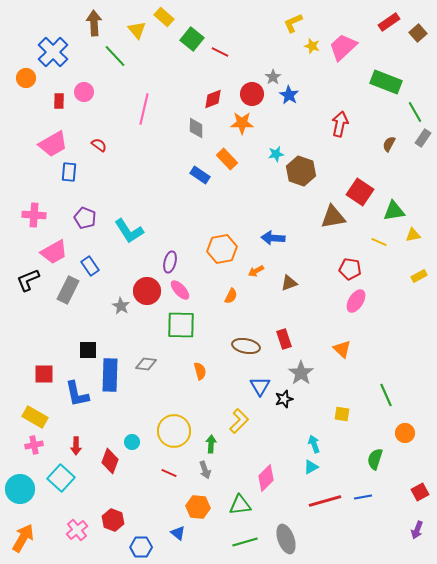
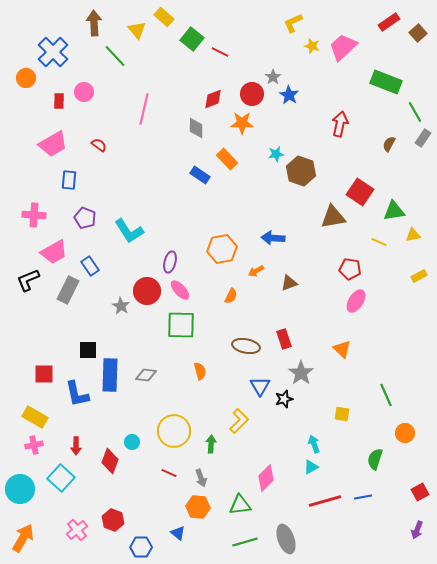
blue rectangle at (69, 172): moved 8 px down
gray diamond at (146, 364): moved 11 px down
gray arrow at (205, 470): moved 4 px left, 8 px down
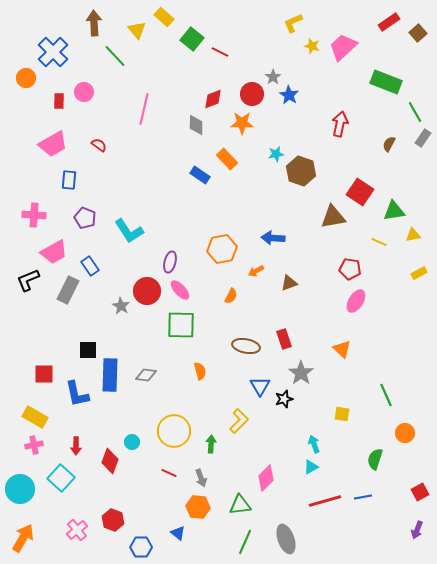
gray diamond at (196, 128): moved 3 px up
yellow rectangle at (419, 276): moved 3 px up
green line at (245, 542): rotated 50 degrees counterclockwise
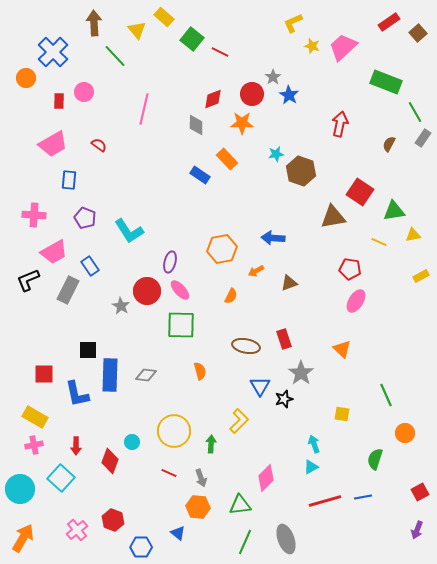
yellow rectangle at (419, 273): moved 2 px right, 3 px down
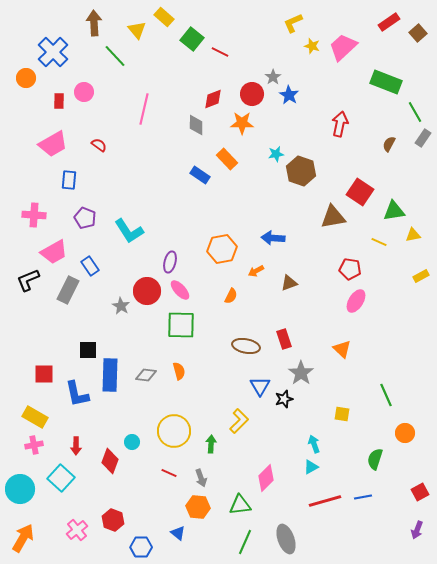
orange semicircle at (200, 371): moved 21 px left
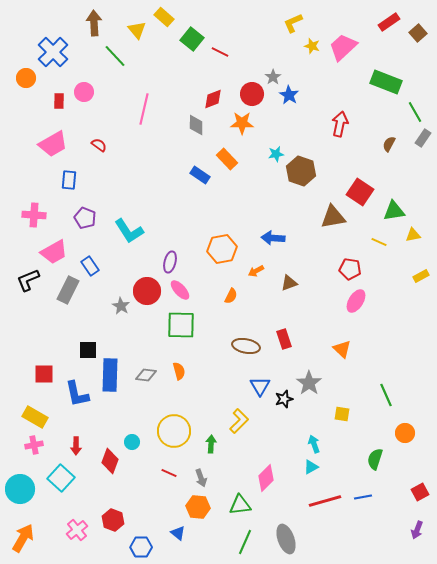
gray star at (301, 373): moved 8 px right, 10 px down
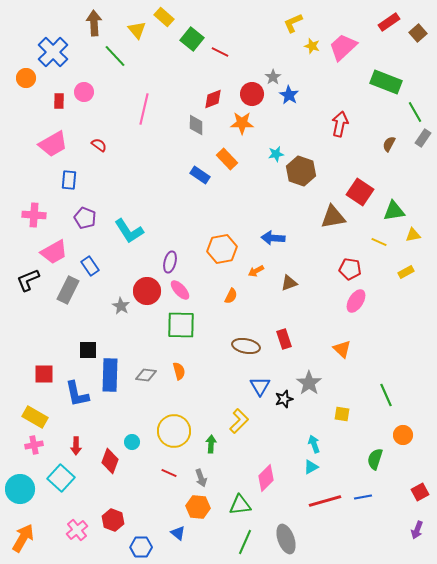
yellow rectangle at (421, 276): moved 15 px left, 4 px up
orange circle at (405, 433): moved 2 px left, 2 px down
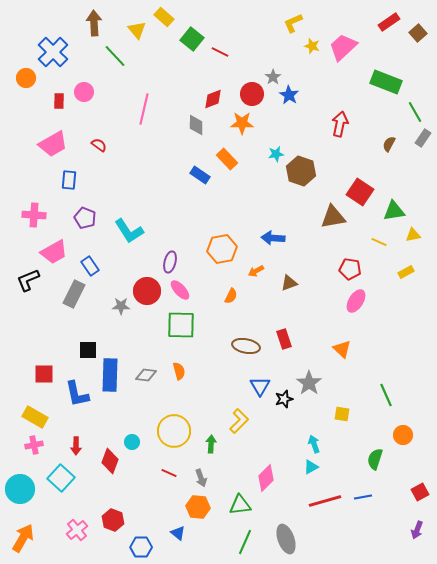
gray rectangle at (68, 290): moved 6 px right, 4 px down
gray star at (121, 306): rotated 30 degrees counterclockwise
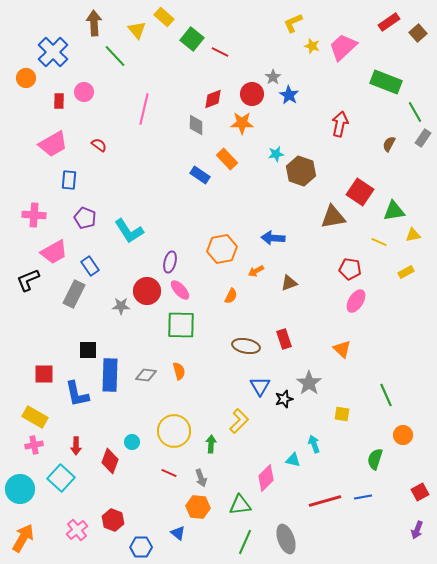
cyan triangle at (311, 467): moved 18 px left, 7 px up; rotated 42 degrees clockwise
